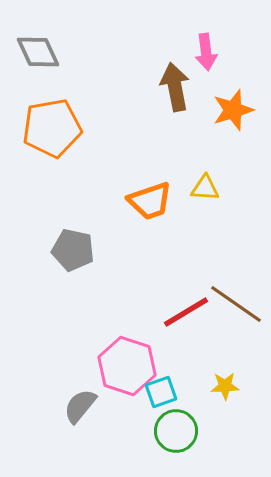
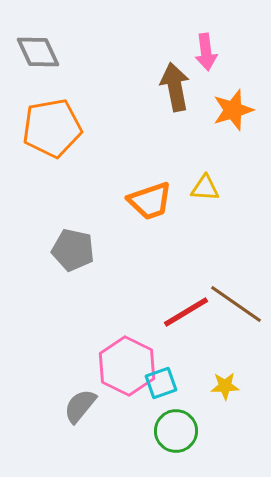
pink hexagon: rotated 8 degrees clockwise
cyan square: moved 9 px up
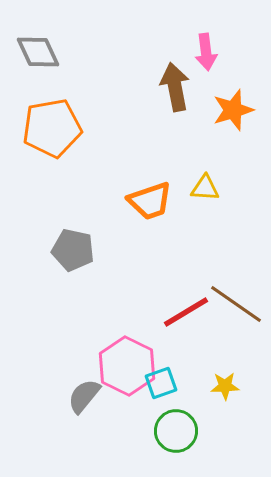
gray semicircle: moved 4 px right, 10 px up
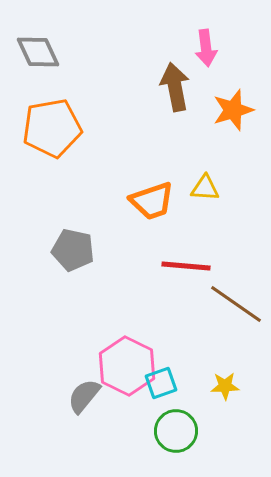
pink arrow: moved 4 px up
orange trapezoid: moved 2 px right
red line: moved 46 px up; rotated 36 degrees clockwise
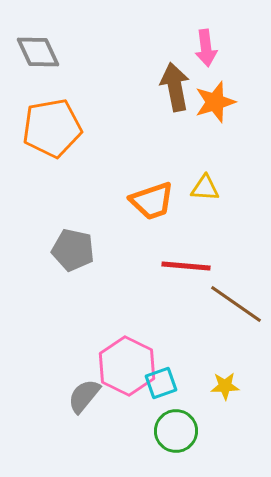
orange star: moved 18 px left, 8 px up
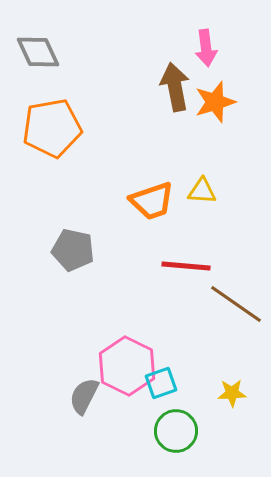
yellow triangle: moved 3 px left, 3 px down
yellow star: moved 7 px right, 7 px down
gray semicircle: rotated 12 degrees counterclockwise
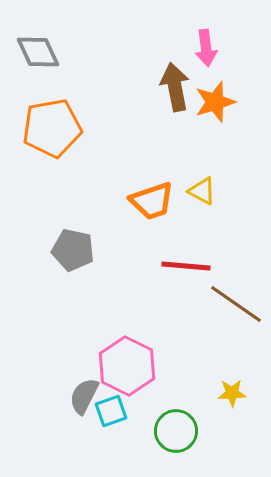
yellow triangle: rotated 24 degrees clockwise
cyan square: moved 50 px left, 28 px down
